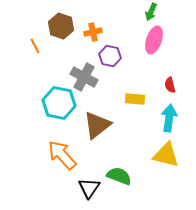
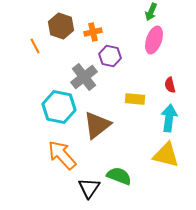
gray cross: rotated 24 degrees clockwise
cyan hexagon: moved 4 px down
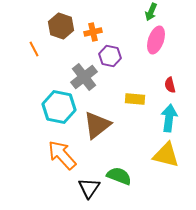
pink ellipse: moved 2 px right
orange line: moved 1 px left, 3 px down
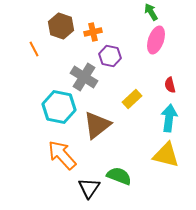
green arrow: rotated 126 degrees clockwise
gray cross: rotated 20 degrees counterclockwise
yellow rectangle: moved 3 px left; rotated 48 degrees counterclockwise
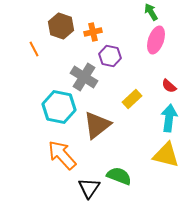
red semicircle: moved 1 px left, 1 px down; rotated 35 degrees counterclockwise
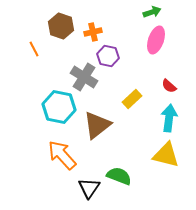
green arrow: moved 1 px right; rotated 102 degrees clockwise
purple hexagon: moved 2 px left
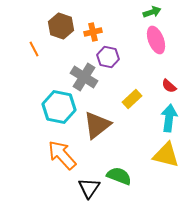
pink ellipse: rotated 40 degrees counterclockwise
purple hexagon: moved 1 px down
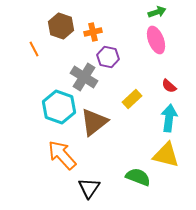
green arrow: moved 5 px right
cyan hexagon: rotated 8 degrees clockwise
brown triangle: moved 3 px left, 3 px up
green semicircle: moved 19 px right, 1 px down
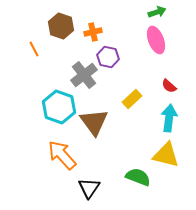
gray cross: moved 2 px up; rotated 20 degrees clockwise
brown triangle: rotated 28 degrees counterclockwise
